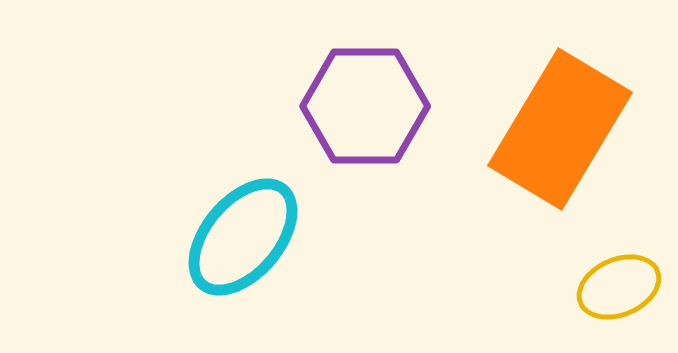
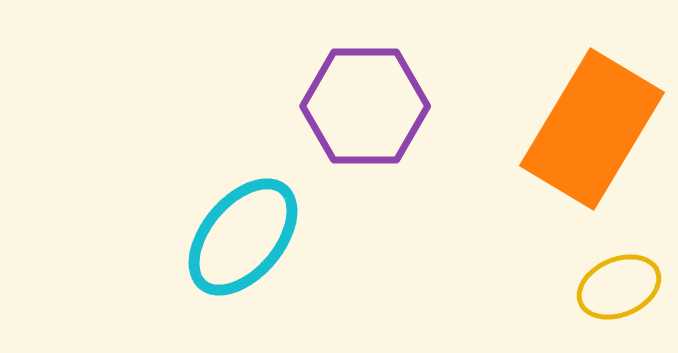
orange rectangle: moved 32 px right
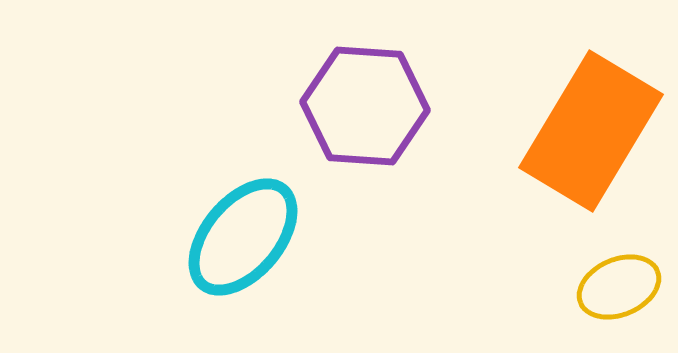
purple hexagon: rotated 4 degrees clockwise
orange rectangle: moved 1 px left, 2 px down
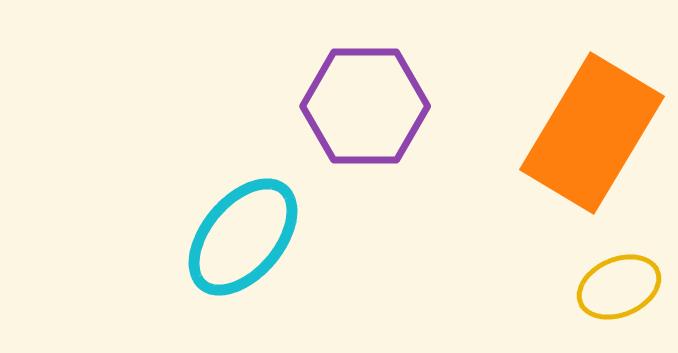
purple hexagon: rotated 4 degrees counterclockwise
orange rectangle: moved 1 px right, 2 px down
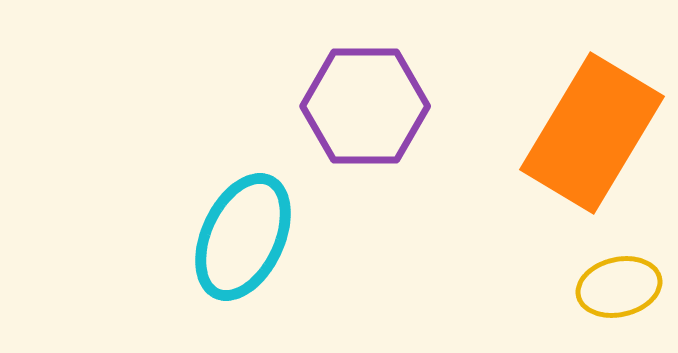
cyan ellipse: rotated 15 degrees counterclockwise
yellow ellipse: rotated 10 degrees clockwise
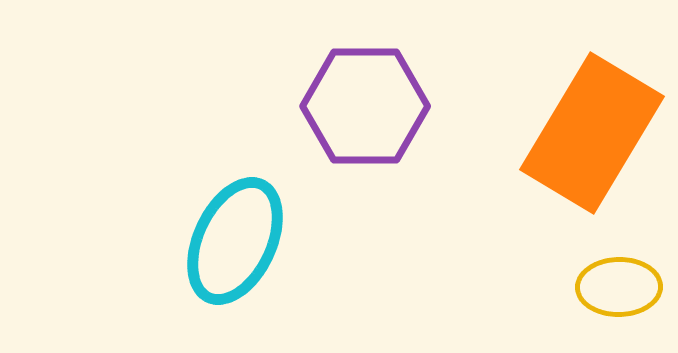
cyan ellipse: moved 8 px left, 4 px down
yellow ellipse: rotated 12 degrees clockwise
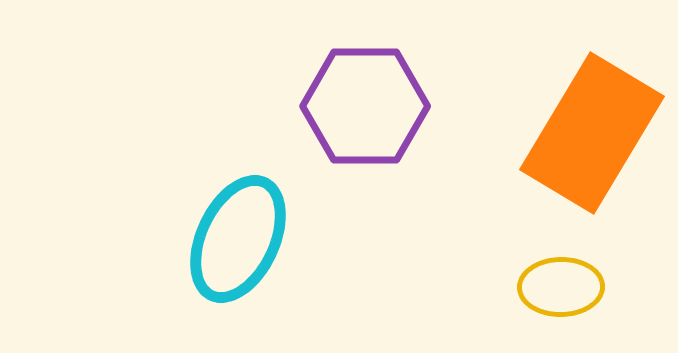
cyan ellipse: moved 3 px right, 2 px up
yellow ellipse: moved 58 px left
